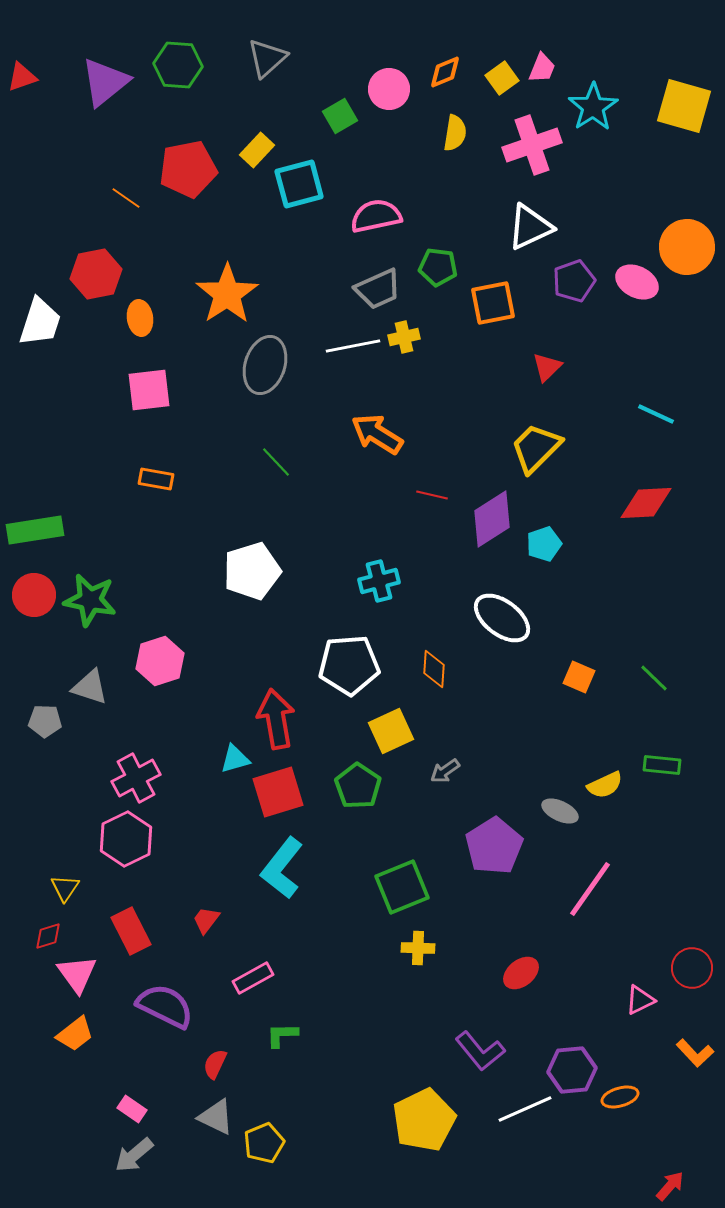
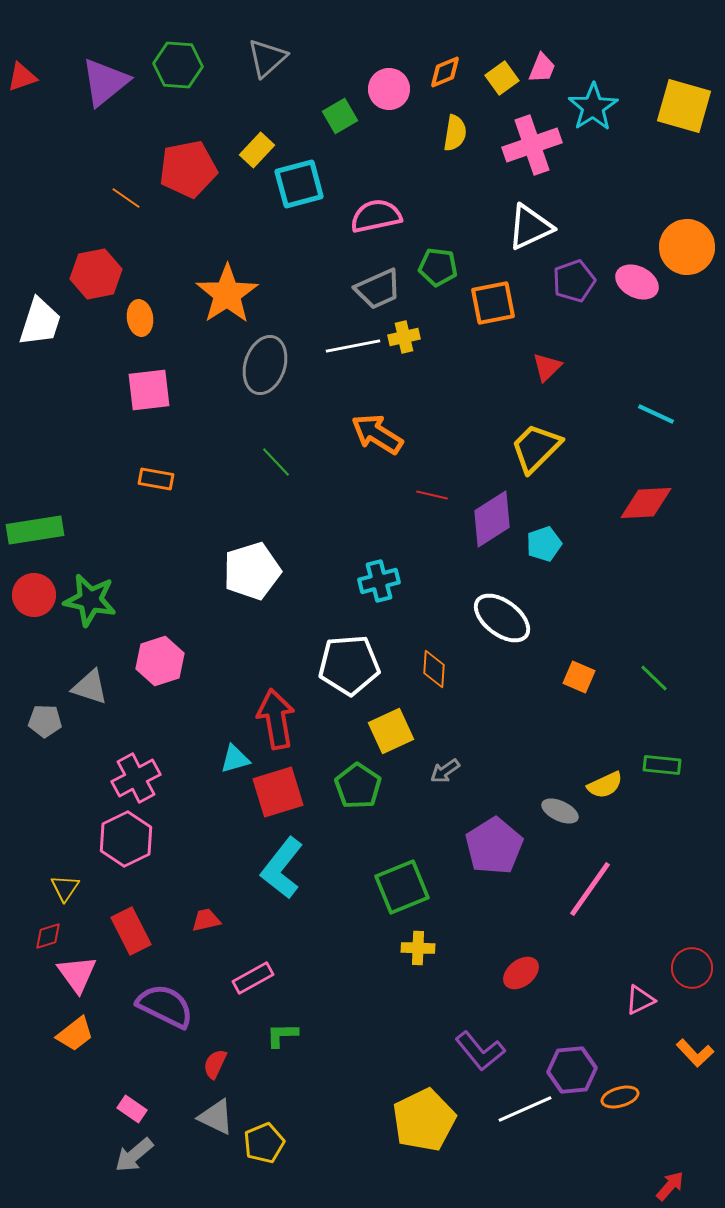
red trapezoid at (206, 920): rotated 40 degrees clockwise
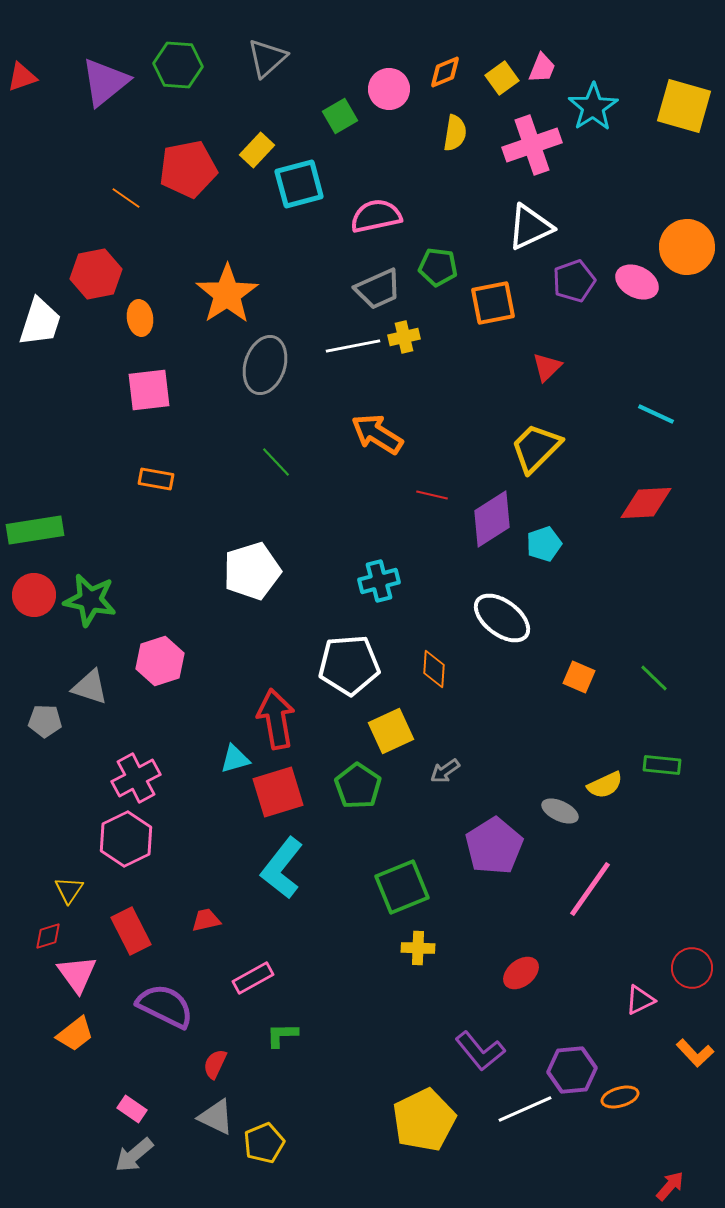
yellow triangle at (65, 888): moved 4 px right, 2 px down
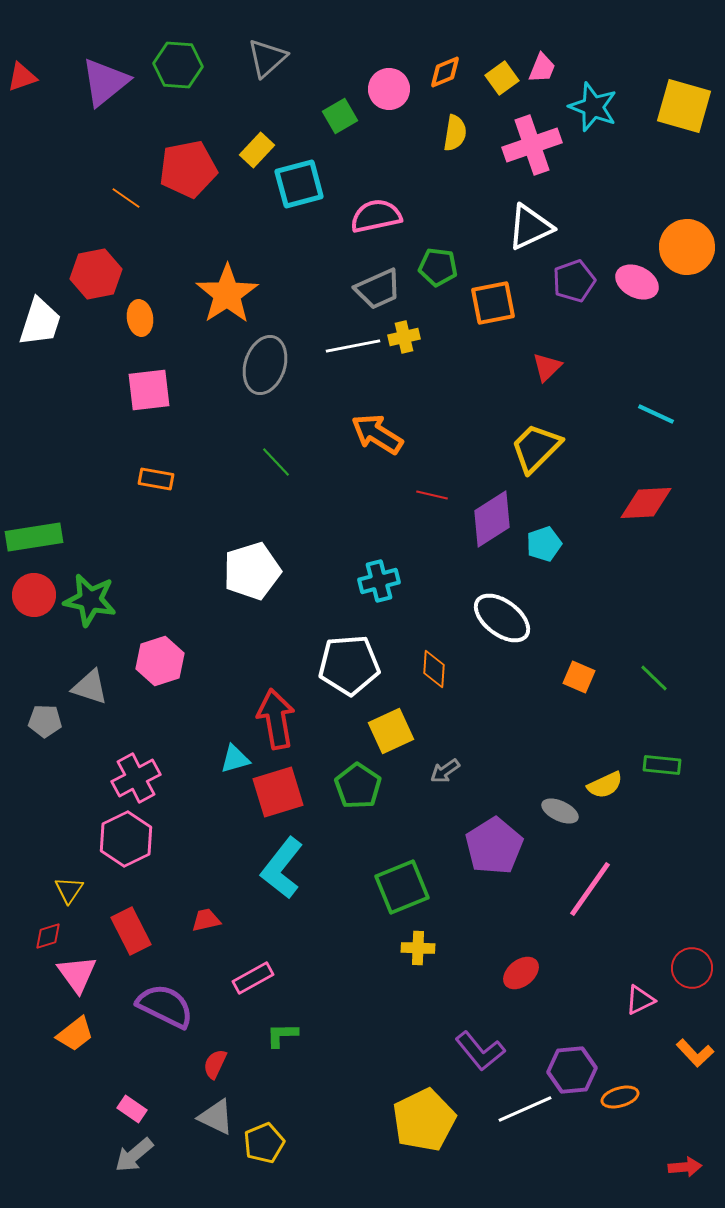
cyan star at (593, 107): rotated 18 degrees counterclockwise
green rectangle at (35, 530): moved 1 px left, 7 px down
red arrow at (670, 1186): moved 15 px right, 19 px up; rotated 44 degrees clockwise
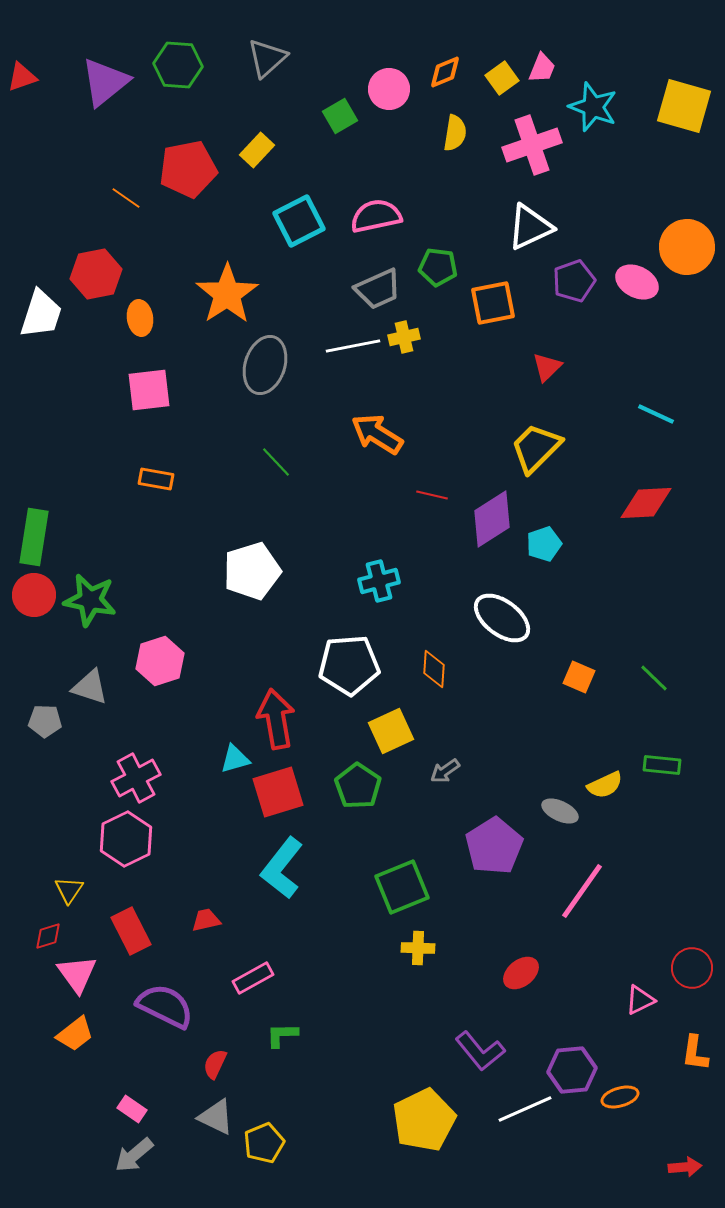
cyan square at (299, 184): moved 37 px down; rotated 12 degrees counterclockwise
white trapezoid at (40, 322): moved 1 px right, 8 px up
green rectangle at (34, 537): rotated 72 degrees counterclockwise
pink line at (590, 889): moved 8 px left, 2 px down
orange L-shape at (695, 1053): rotated 51 degrees clockwise
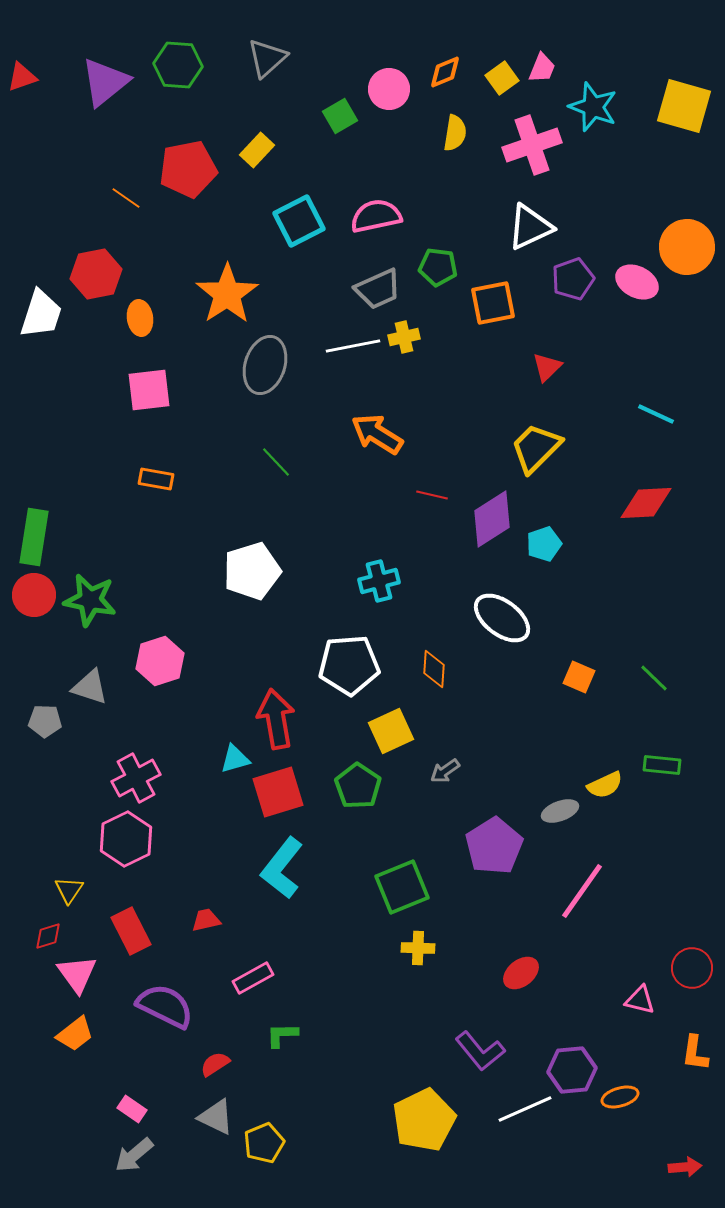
purple pentagon at (574, 281): moved 1 px left, 2 px up
gray ellipse at (560, 811): rotated 45 degrees counterclockwise
pink triangle at (640, 1000): rotated 40 degrees clockwise
red semicircle at (215, 1064): rotated 32 degrees clockwise
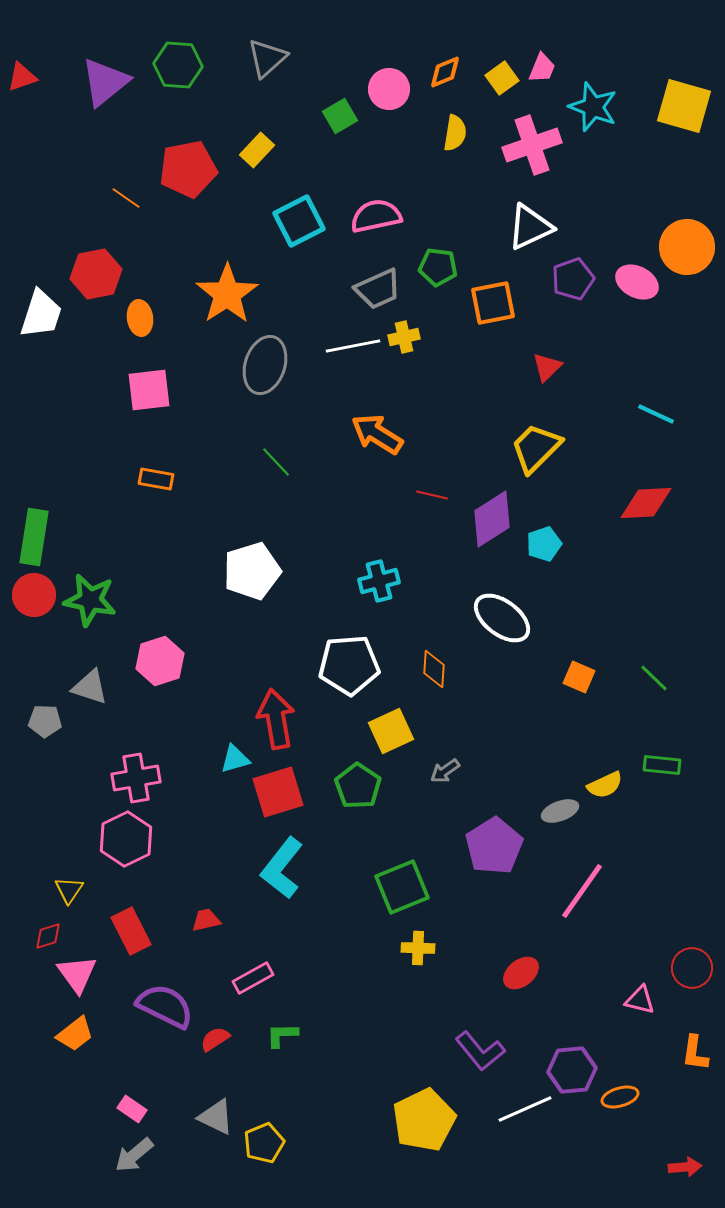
pink cross at (136, 778): rotated 18 degrees clockwise
red semicircle at (215, 1064): moved 25 px up
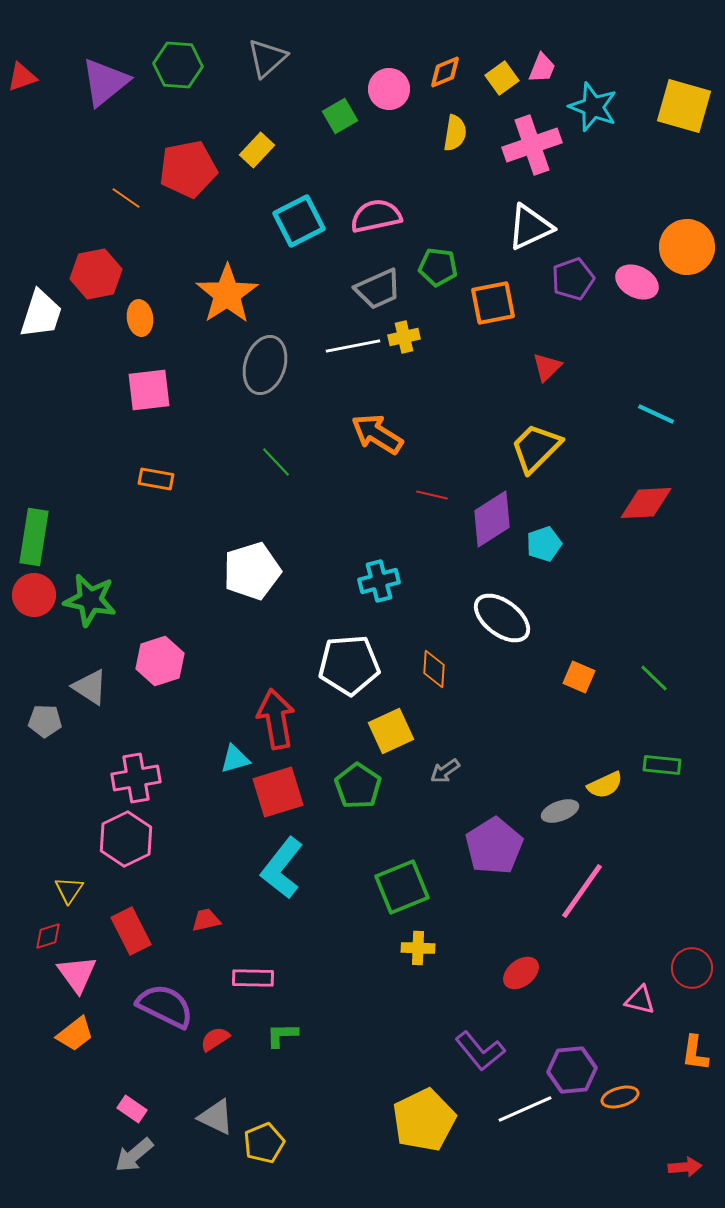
gray triangle at (90, 687): rotated 15 degrees clockwise
pink rectangle at (253, 978): rotated 30 degrees clockwise
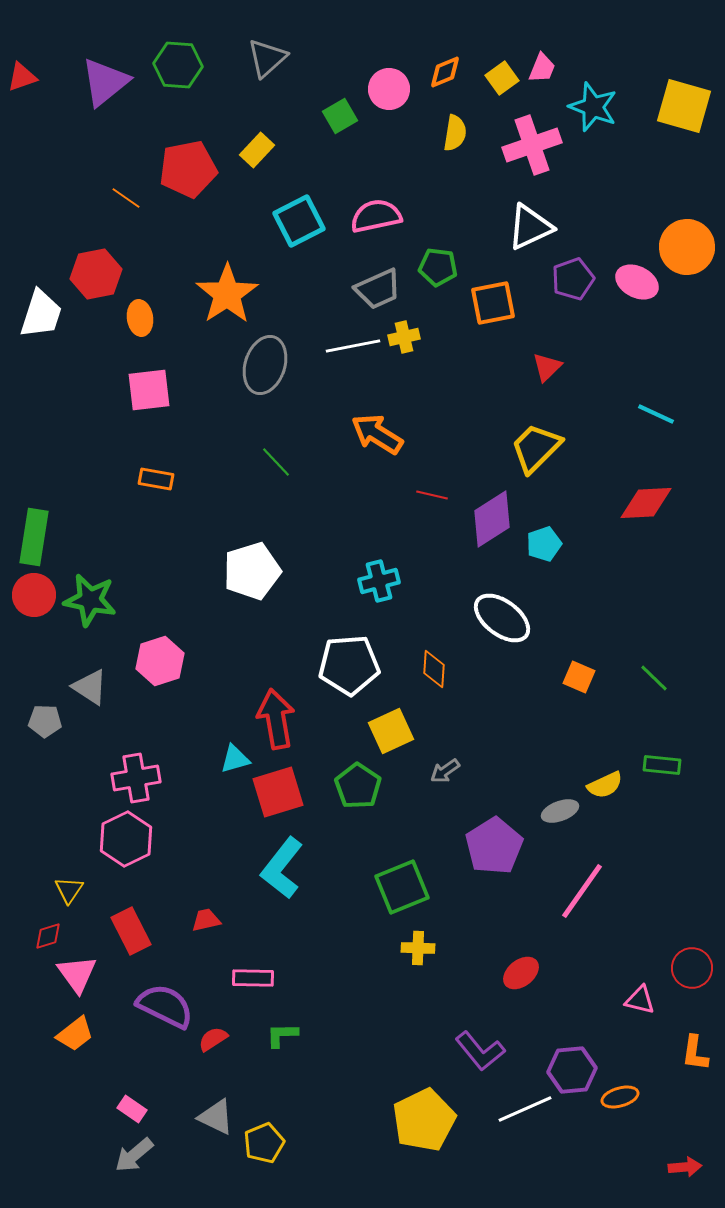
red semicircle at (215, 1039): moved 2 px left
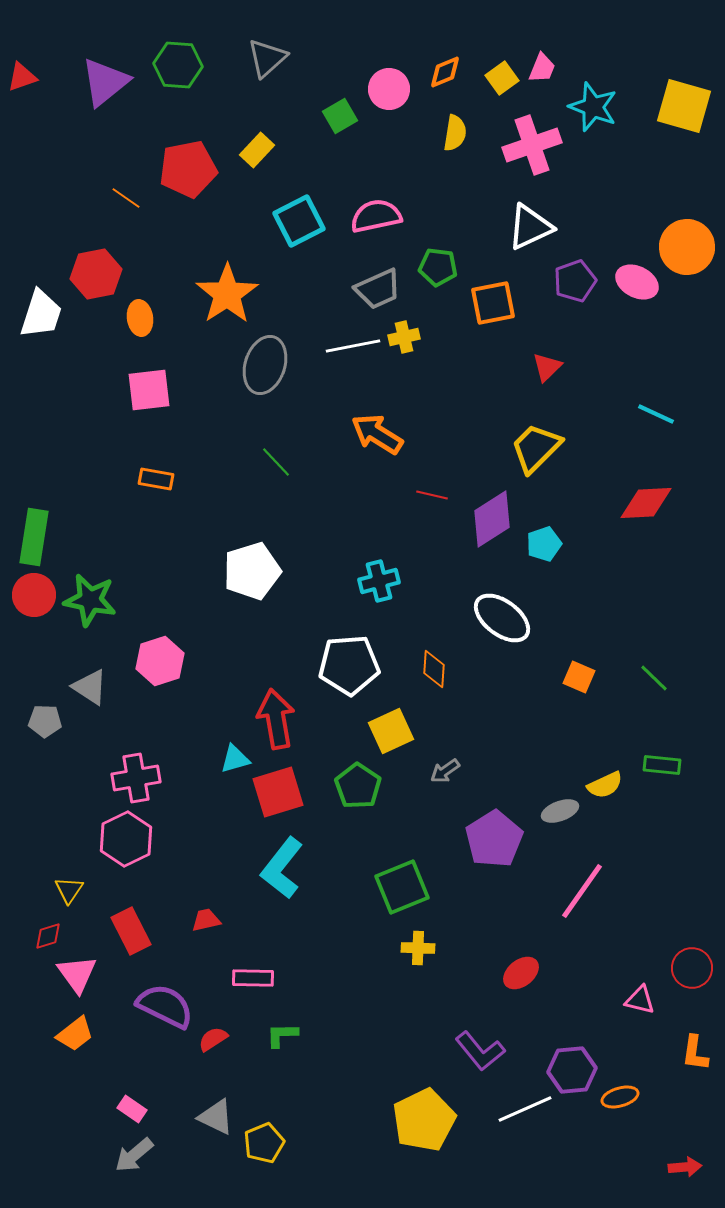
purple pentagon at (573, 279): moved 2 px right, 2 px down
purple pentagon at (494, 846): moved 7 px up
